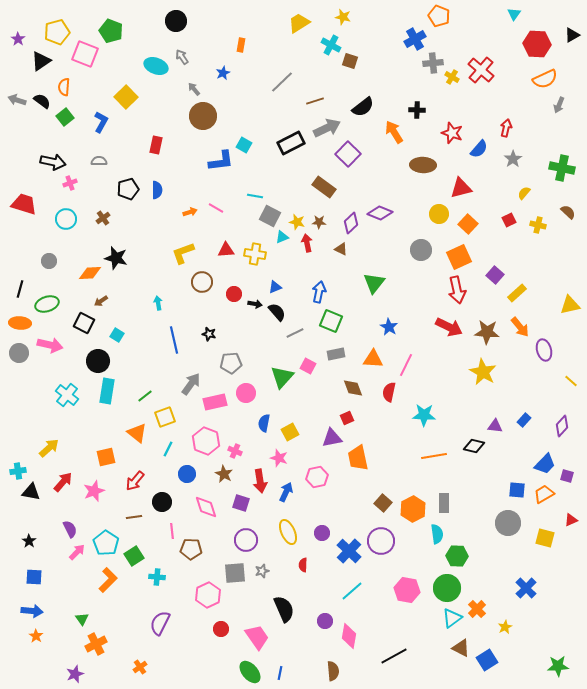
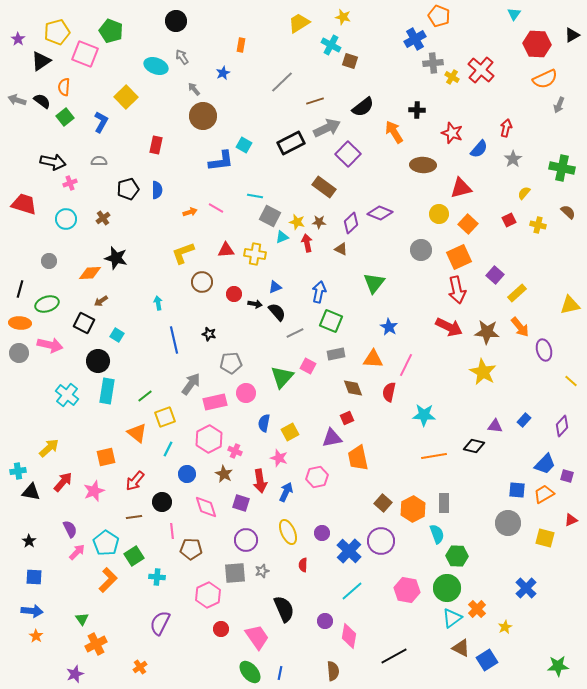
pink hexagon at (206, 441): moved 3 px right, 2 px up; rotated 12 degrees clockwise
cyan semicircle at (437, 534): rotated 12 degrees counterclockwise
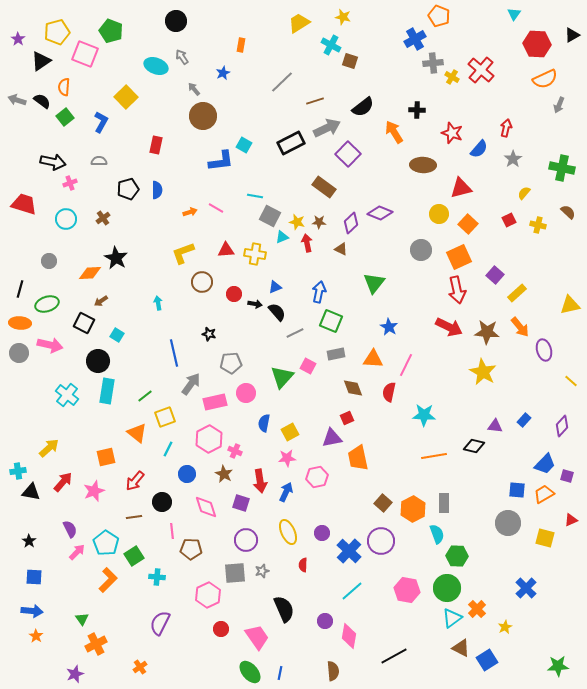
black star at (116, 258): rotated 15 degrees clockwise
blue line at (174, 340): moved 13 px down
pink star at (279, 458): moved 8 px right; rotated 24 degrees counterclockwise
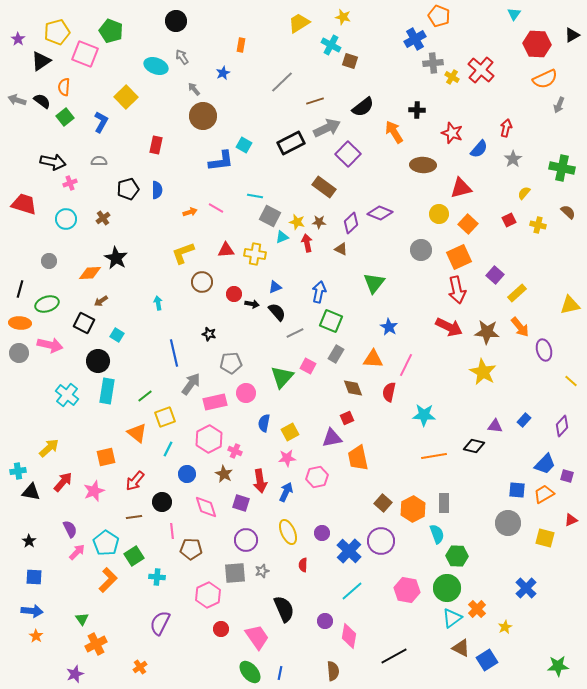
black arrow at (255, 304): moved 3 px left
gray rectangle at (336, 354): rotated 48 degrees counterclockwise
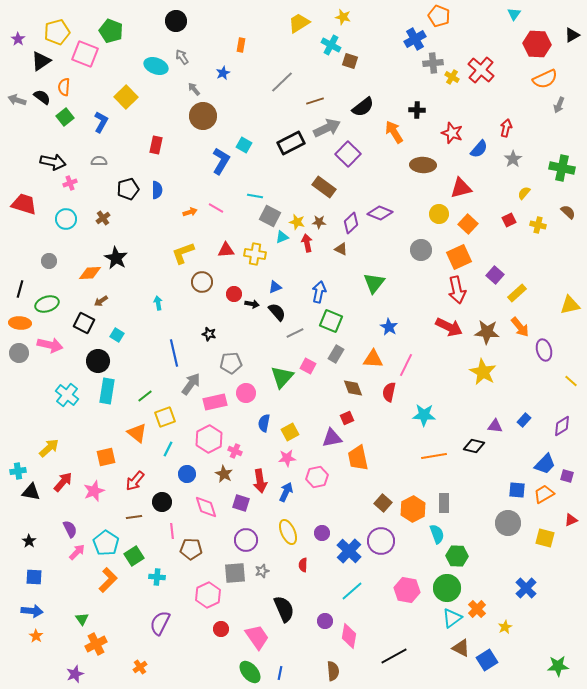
black semicircle at (42, 101): moved 4 px up
blue L-shape at (221, 161): rotated 52 degrees counterclockwise
purple diamond at (562, 426): rotated 15 degrees clockwise
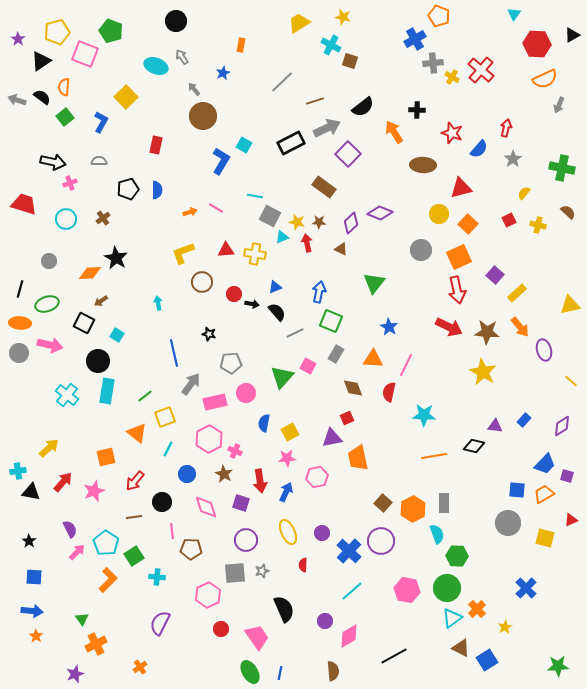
pink diamond at (349, 636): rotated 50 degrees clockwise
green ellipse at (250, 672): rotated 10 degrees clockwise
